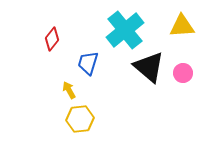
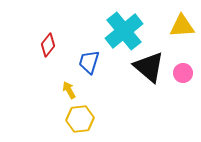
cyan cross: moved 1 px left, 1 px down
red diamond: moved 4 px left, 6 px down
blue trapezoid: moved 1 px right, 1 px up
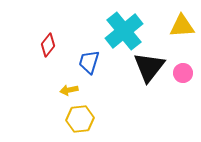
black triangle: rotated 28 degrees clockwise
yellow arrow: rotated 72 degrees counterclockwise
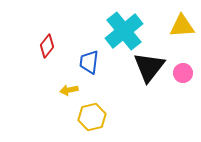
red diamond: moved 1 px left, 1 px down
blue trapezoid: rotated 10 degrees counterclockwise
yellow hexagon: moved 12 px right, 2 px up; rotated 8 degrees counterclockwise
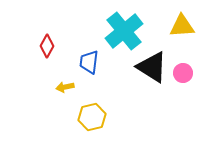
red diamond: rotated 10 degrees counterclockwise
black triangle: moved 3 px right; rotated 36 degrees counterclockwise
yellow arrow: moved 4 px left, 3 px up
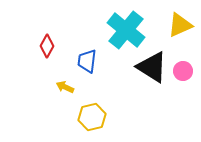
yellow triangle: moved 2 px left, 1 px up; rotated 20 degrees counterclockwise
cyan cross: moved 2 px right, 1 px up; rotated 12 degrees counterclockwise
blue trapezoid: moved 2 px left, 1 px up
pink circle: moved 2 px up
yellow arrow: rotated 36 degrees clockwise
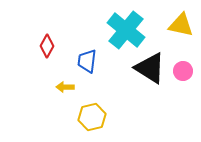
yellow triangle: moved 1 px right; rotated 36 degrees clockwise
black triangle: moved 2 px left, 1 px down
yellow arrow: rotated 24 degrees counterclockwise
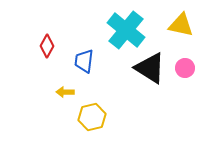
blue trapezoid: moved 3 px left
pink circle: moved 2 px right, 3 px up
yellow arrow: moved 5 px down
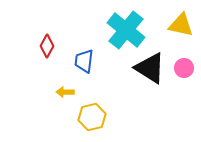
pink circle: moved 1 px left
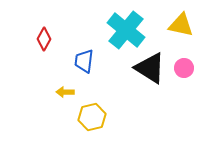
red diamond: moved 3 px left, 7 px up
